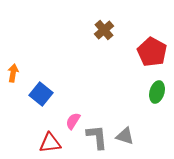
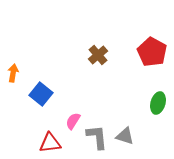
brown cross: moved 6 px left, 25 px down
green ellipse: moved 1 px right, 11 px down
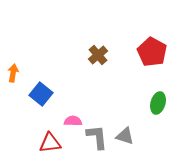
pink semicircle: rotated 60 degrees clockwise
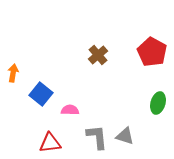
pink semicircle: moved 3 px left, 11 px up
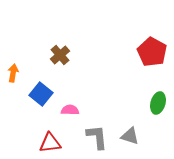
brown cross: moved 38 px left
gray triangle: moved 5 px right
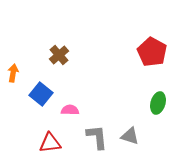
brown cross: moved 1 px left
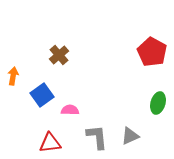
orange arrow: moved 3 px down
blue square: moved 1 px right, 1 px down; rotated 15 degrees clockwise
gray triangle: rotated 42 degrees counterclockwise
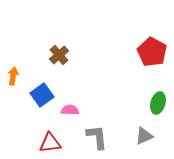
gray triangle: moved 14 px right
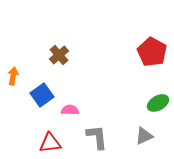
green ellipse: rotated 45 degrees clockwise
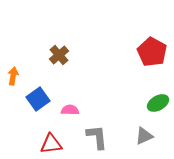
blue square: moved 4 px left, 4 px down
red triangle: moved 1 px right, 1 px down
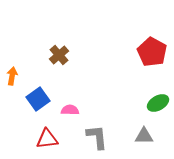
orange arrow: moved 1 px left
gray triangle: rotated 24 degrees clockwise
red triangle: moved 4 px left, 5 px up
